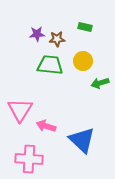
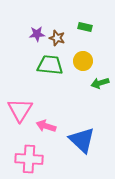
brown star: moved 1 px up; rotated 21 degrees clockwise
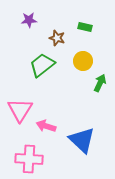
purple star: moved 8 px left, 14 px up
green trapezoid: moved 8 px left; rotated 44 degrees counterclockwise
green arrow: rotated 132 degrees clockwise
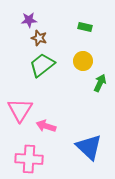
brown star: moved 18 px left
blue triangle: moved 7 px right, 7 px down
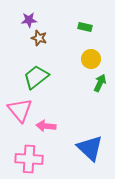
yellow circle: moved 8 px right, 2 px up
green trapezoid: moved 6 px left, 12 px down
pink triangle: rotated 12 degrees counterclockwise
pink arrow: rotated 12 degrees counterclockwise
blue triangle: moved 1 px right, 1 px down
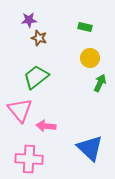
yellow circle: moved 1 px left, 1 px up
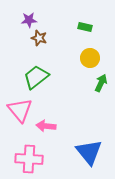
green arrow: moved 1 px right
blue triangle: moved 1 px left, 4 px down; rotated 8 degrees clockwise
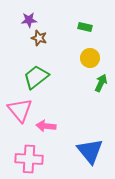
blue triangle: moved 1 px right, 1 px up
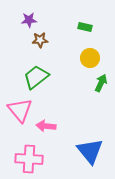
brown star: moved 1 px right, 2 px down; rotated 21 degrees counterclockwise
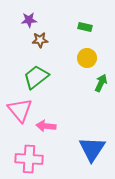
yellow circle: moved 3 px left
blue triangle: moved 2 px right, 2 px up; rotated 12 degrees clockwise
